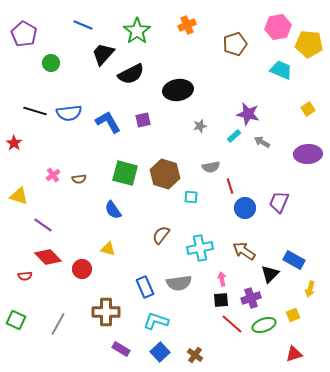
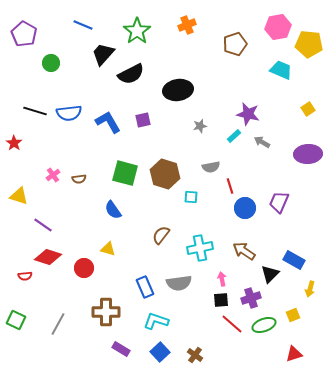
red diamond at (48, 257): rotated 28 degrees counterclockwise
red circle at (82, 269): moved 2 px right, 1 px up
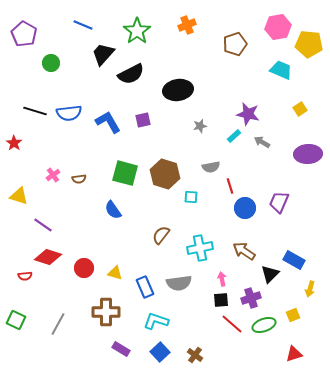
yellow square at (308, 109): moved 8 px left
yellow triangle at (108, 249): moved 7 px right, 24 px down
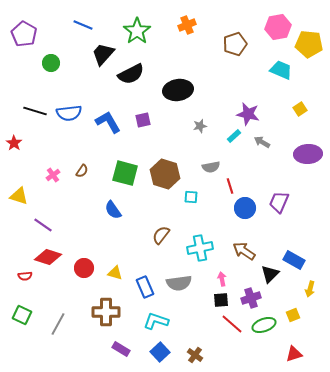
brown semicircle at (79, 179): moved 3 px right, 8 px up; rotated 48 degrees counterclockwise
green square at (16, 320): moved 6 px right, 5 px up
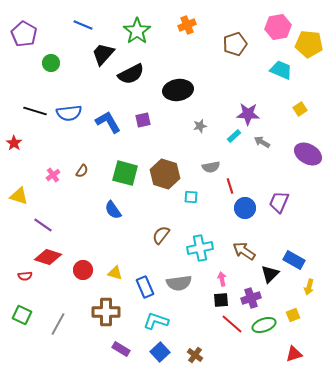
purple star at (248, 114): rotated 10 degrees counterclockwise
purple ellipse at (308, 154): rotated 32 degrees clockwise
red circle at (84, 268): moved 1 px left, 2 px down
yellow arrow at (310, 289): moved 1 px left, 2 px up
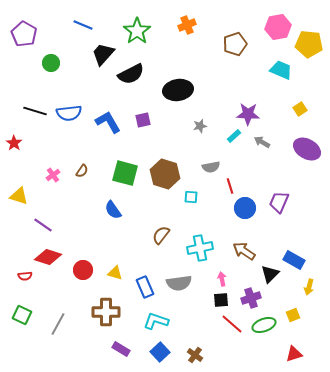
purple ellipse at (308, 154): moved 1 px left, 5 px up
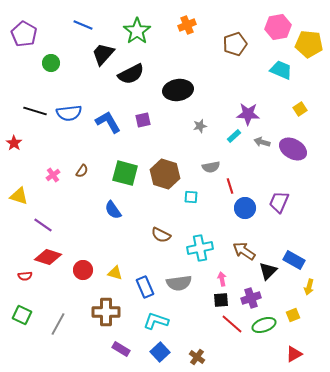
gray arrow at (262, 142): rotated 14 degrees counterclockwise
purple ellipse at (307, 149): moved 14 px left
brown semicircle at (161, 235): rotated 102 degrees counterclockwise
black triangle at (270, 274): moved 2 px left, 3 px up
red triangle at (294, 354): rotated 12 degrees counterclockwise
brown cross at (195, 355): moved 2 px right, 2 px down
